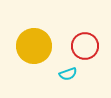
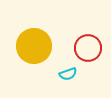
red circle: moved 3 px right, 2 px down
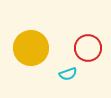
yellow circle: moved 3 px left, 2 px down
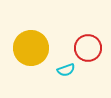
cyan semicircle: moved 2 px left, 4 px up
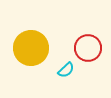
cyan semicircle: rotated 24 degrees counterclockwise
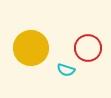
cyan semicircle: rotated 60 degrees clockwise
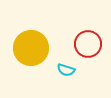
red circle: moved 4 px up
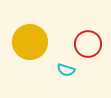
yellow circle: moved 1 px left, 6 px up
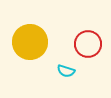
cyan semicircle: moved 1 px down
